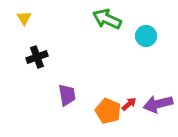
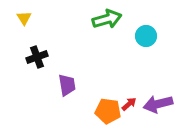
green arrow: rotated 140 degrees clockwise
purple trapezoid: moved 10 px up
orange pentagon: rotated 15 degrees counterclockwise
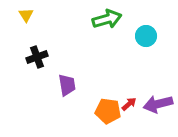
yellow triangle: moved 2 px right, 3 px up
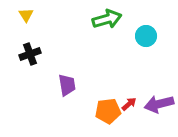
black cross: moved 7 px left, 3 px up
purple arrow: moved 1 px right
orange pentagon: rotated 15 degrees counterclockwise
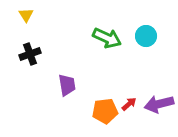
green arrow: moved 19 px down; rotated 40 degrees clockwise
orange pentagon: moved 3 px left
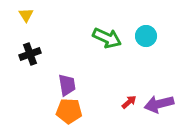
red arrow: moved 2 px up
orange pentagon: moved 36 px left; rotated 10 degrees clockwise
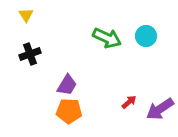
purple trapezoid: rotated 40 degrees clockwise
purple arrow: moved 1 px right, 5 px down; rotated 20 degrees counterclockwise
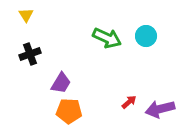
purple trapezoid: moved 6 px left, 2 px up
purple arrow: rotated 20 degrees clockwise
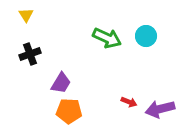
red arrow: rotated 63 degrees clockwise
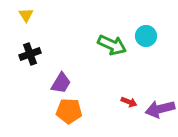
green arrow: moved 5 px right, 7 px down
